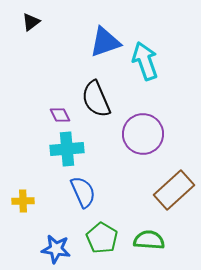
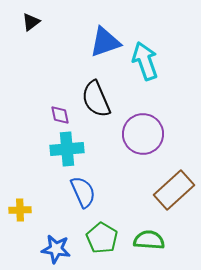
purple diamond: rotated 15 degrees clockwise
yellow cross: moved 3 px left, 9 px down
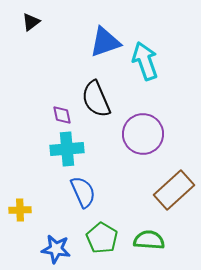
purple diamond: moved 2 px right
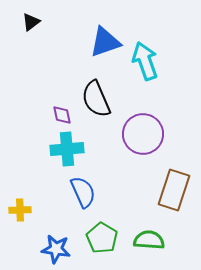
brown rectangle: rotated 30 degrees counterclockwise
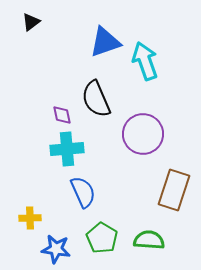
yellow cross: moved 10 px right, 8 px down
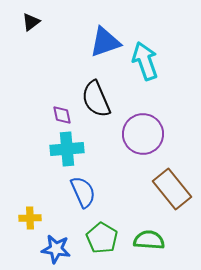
brown rectangle: moved 2 px left, 1 px up; rotated 57 degrees counterclockwise
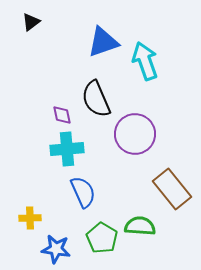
blue triangle: moved 2 px left
purple circle: moved 8 px left
green semicircle: moved 9 px left, 14 px up
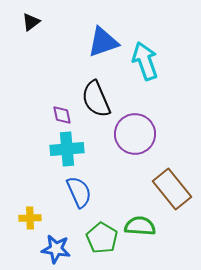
blue semicircle: moved 4 px left
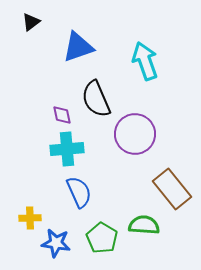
blue triangle: moved 25 px left, 5 px down
green semicircle: moved 4 px right, 1 px up
blue star: moved 6 px up
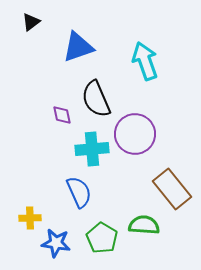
cyan cross: moved 25 px right
